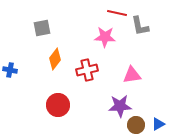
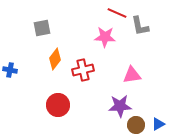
red line: rotated 12 degrees clockwise
red cross: moved 4 px left
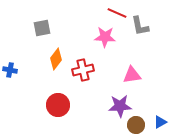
orange diamond: moved 1 px right
blue triangle: moved 2 px right, 2 px up
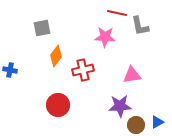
red line: rotated 12 degrees counterclockwise
orange diamond: moved 3 px up
blue triangle: moved 3 px left
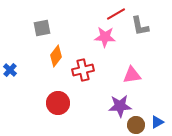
red line: moved 1 px left, 1 px down; rotated 42 degrees counterclockwise
blue cross: rotated 32 degrees clockwise
red circle: moved 2 px up
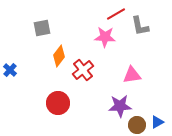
orange diamond: moved 3 px right
red cross: rotated 25 degrees counterclockwise
brown circle: moved 1 px right
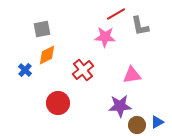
gray square: moved 1 px down
orange diamond: moved 12 px left, 1 px up; rotated 25 degrees clockwise
blue cross: moved 15 px right
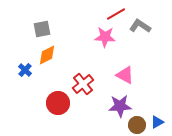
gray L-shape: rotated 135 degrees clockwise
red cross: moved 14 px down
pink triangle: moved 7 px left; rotated 36 degrees clockwise
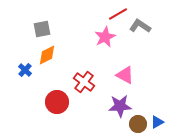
red line: moved 2 px right
pink star: rotated 30 degrees counterclockwise
red cross: moved 1 px right, 2 px up; rotated 15 degrees counterclockwise
red circle: moved 1 px left, 1 px up
brown circle: moved 1 px right, 1 px up
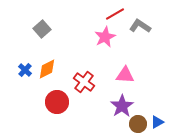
red line: moved 3 px left
gray square: rotated 30 degrees counterclockwise
orange diamond: moved 14 px down
pink triangle: rotated 24 degrees counterclockwise
purple star: moved 2 px right; rotated 30 degrees counterclockwise
